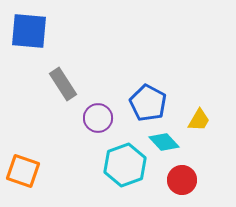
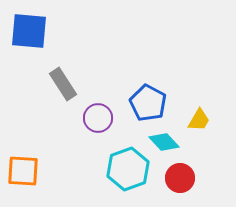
cyan hexagon: moved 3 px right, 4 px down
orange square: rotated 16 degrees counterclockwise
red circle: moved 2 px left, 2 px up
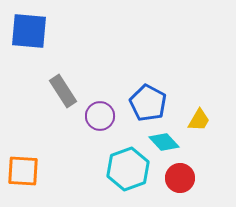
gray rectangle: moved 7 px down
purple circle: moved 2 px right, 2 px up
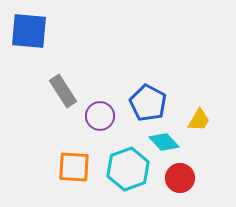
orange square: moved 51 px right, 4 px up
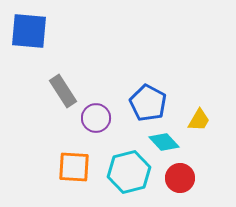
purple circle: moved 4 px left, 2 px down
cyan hexagon: moved 1 px right, 3 px down; rotated 6 degrees clockwise
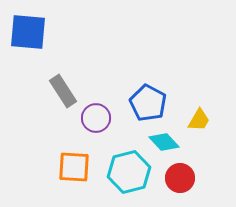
blue square: moved 1 px left, 1 px down
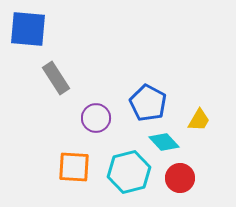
blue square: moved 3 px up
gray rectangle: moved 7 px left, 13 px up
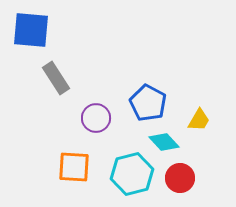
blue square: moved 3 px right, 1 px down
cyan hexagon: moved 3 px right, 2 px down
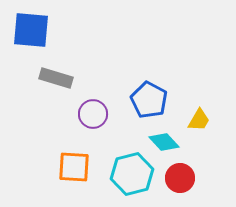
gray rectangle: rotated 40 degrees counterclockwise
blue pentagon: moved 1 px right, 3 px up
purple circle: moved 3 px left, 4 px up
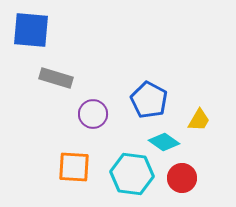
cyan diamond: rotated 12 degrees counterclockwise
cyan hexagon: rotated 21 degrees clockwise
red circle: moved 2 px right
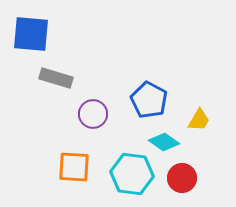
blue square: moved 4 px down
